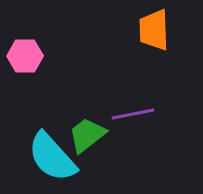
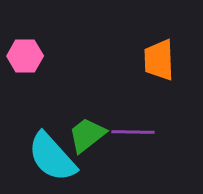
orange trapezoid: moved 5 px right, 30 px down
purple line: moved 18 px down; rotated 12 degrees clockwise
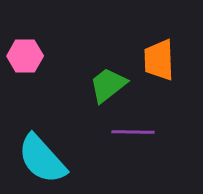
green trapezoid: moved 21 px right, 50 px up
cyan semicircle: moved 10 px left, 2 px down
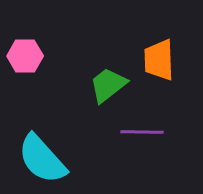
purple line: moved 9 px right
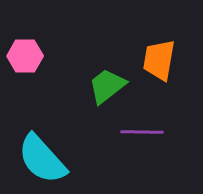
orange trapezoid: rotated 12 degrees clockwise
green trapezoid: moved 1 px left, 1 px down
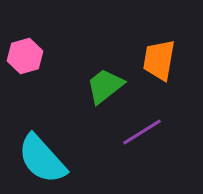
pink hexagon: rotated 16 degrees counterclockwise
green trapezoid: moved 2 px left
purple line: rotated 33 degrees counterclockwise
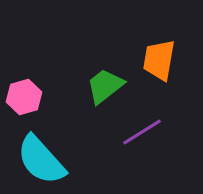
pink hexagon: moved 1 px left, 41 px down
cyan semicircle: moved 1 px left, 1 px down
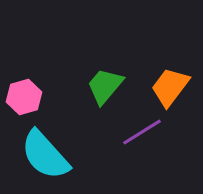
orange trapezoid: moved 11 px right, 27 px down; rotated 27 degrees clockwise
green trapezoid: rotated 12 degrees counterclockwise
cyan semicircle: moved 4 px right, 5 px up
